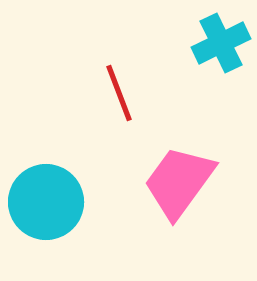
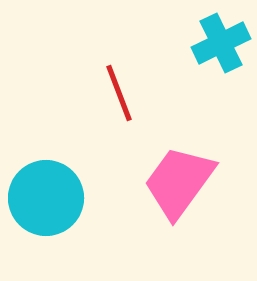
cyan circle: moved 4 px up
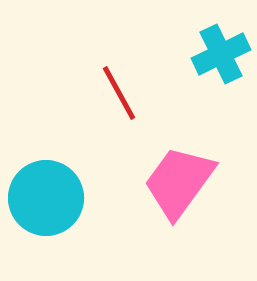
cyan cross: moved 11 px down
red line: rotated 8 degrees counterclockwise
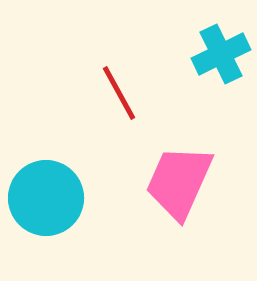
pink trapezoid: rotated 12 degrees counterclockwise
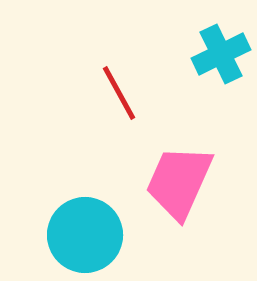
cyan circle: moved 39 px right, 37 px down
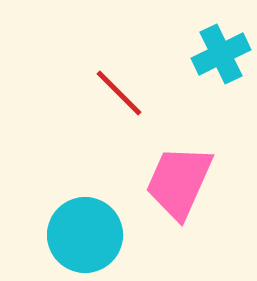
red line: rotated 16 degrees counterclockwise
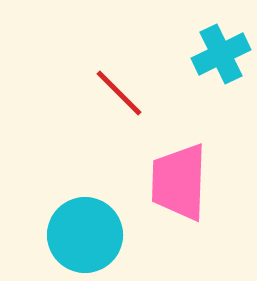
pink trapezoid: rotated 22 degrees counterclockwise
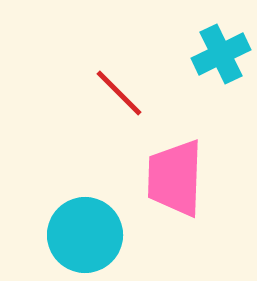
pink trapezoid: moved 4 px left, 4 px up
